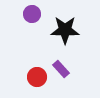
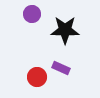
purple rectangle: moved 1 px up; rotated 24 degrees counterclockwise
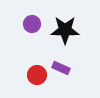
purple circle: moved 10 px down
red circle: moved 2 px up
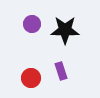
purple rectangle: moved 3 px down; rotated 48 degrees clockwise
red circle: moved 6 px left, 3 px down
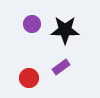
purple rectangle: moved 4 px up; rotated 72 degrees clockwise
red circle: moved 2 px left
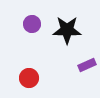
black star: moved 2 px right
purple rectangle: moved 26 px right, 2 px up; rotated 12 degrees clockwise
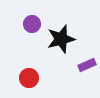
black star: moved 6 px left, 9 px down; rotated 16 degrees counterclockwise
